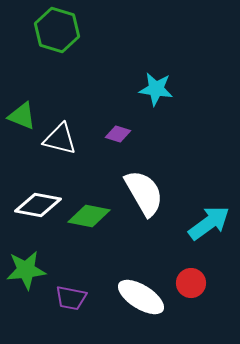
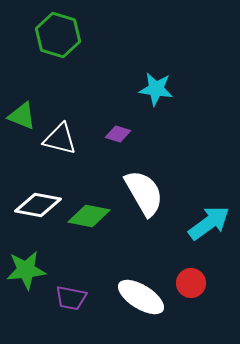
green hexagon: moved 1 px right, 5 px down
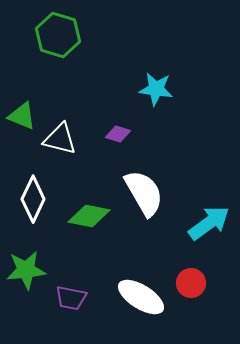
white diamond: moved 5 px left, 6 px up; rotated 75 degrees counterclockwise
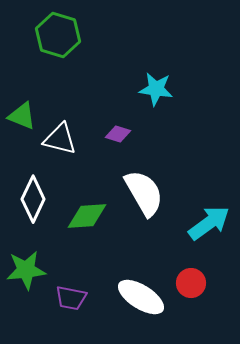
green diamond: moved 2 px left; rotated 15 degrees counterclockwise
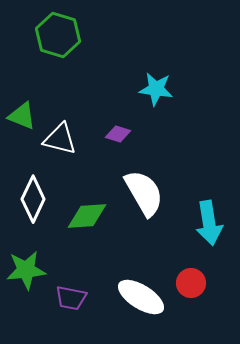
cyan arrow: rotated 117 degrees clockwise
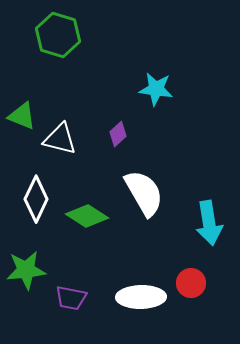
purple diamond: rotated 60 degrees counterclockwise
white diamond: moved 3 px right
green diamond: rotated 36 degrees clockwise
white ellipse: rotated 33 degrees counterclockwise
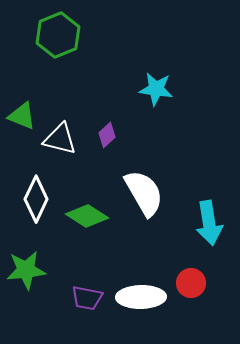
green hexagon: rotated 21 degrees clockwise
purple diamond: moved 11 px left, 1 px down
purple trapezoid: moved 16 px right
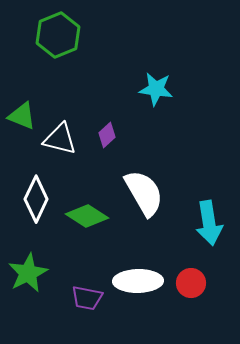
green star: moved 2 px right, 3 px down; rotated 21 degrees counterclockwise
white ellipse: moved 3 px left, 16 px up
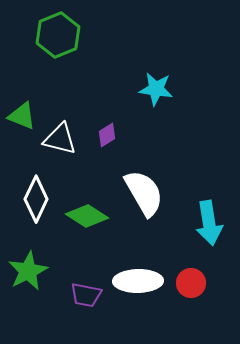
purple diamond: rotated 10 degrees clockwise
green star: moved 2 px up
purple trapezoid: moved 1 px left, 3 px up
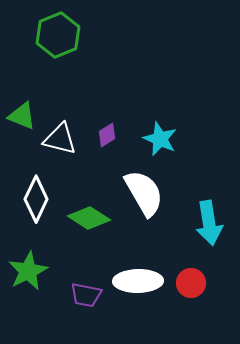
cyan star: moved 4 px right, 50 px down; rotated 16 degrees clockwise
green diamond: moved 2 px right, 2 px down
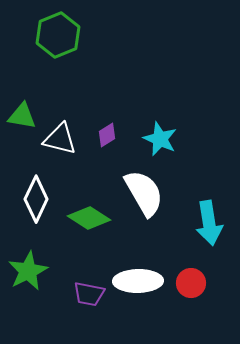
green triangle: rotated 12 degrees counterclockwise
purple trapezoid: moved 3 px right, 1 px up
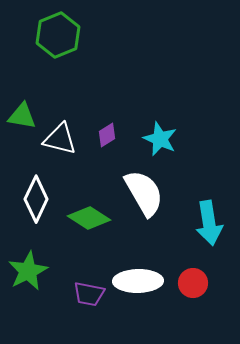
red circle: moved 2 px right
